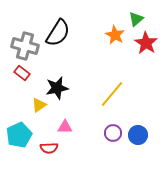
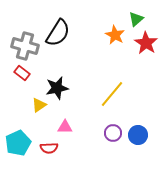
cyan pentagon: moved 1 px left, 8 px down
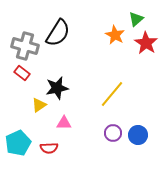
pink triangle: moved 1 px left, 4 px up
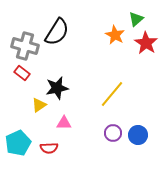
black semicircle: moved 1 px left, 1 px up
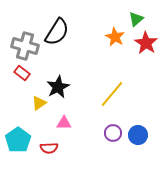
orange star: moved 2 px down
black star: moved 1 px right, 1 px up; rotated 15 degrees counterclockwise
yellow triangle: moved 2 px up
cyan pentagon: moved 3 px up; rotated 10 degrees counterclockwise
